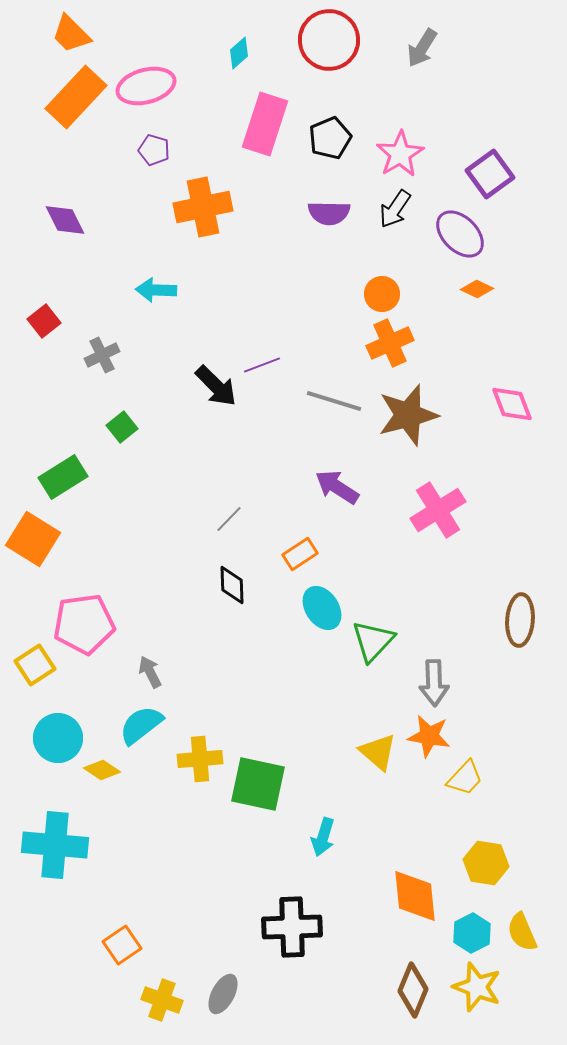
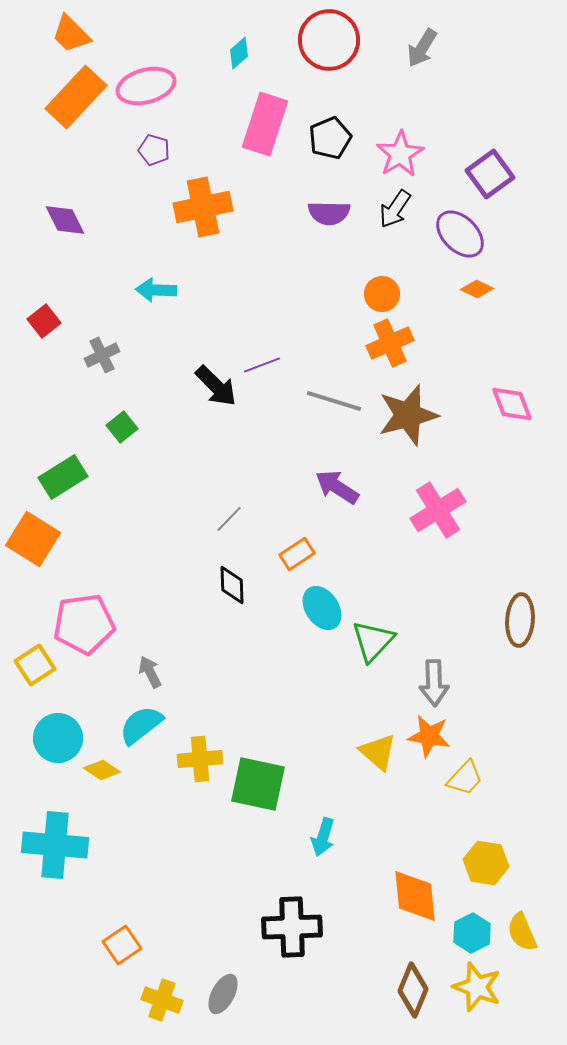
orange rectangle at (300, 554): moved 3 px left
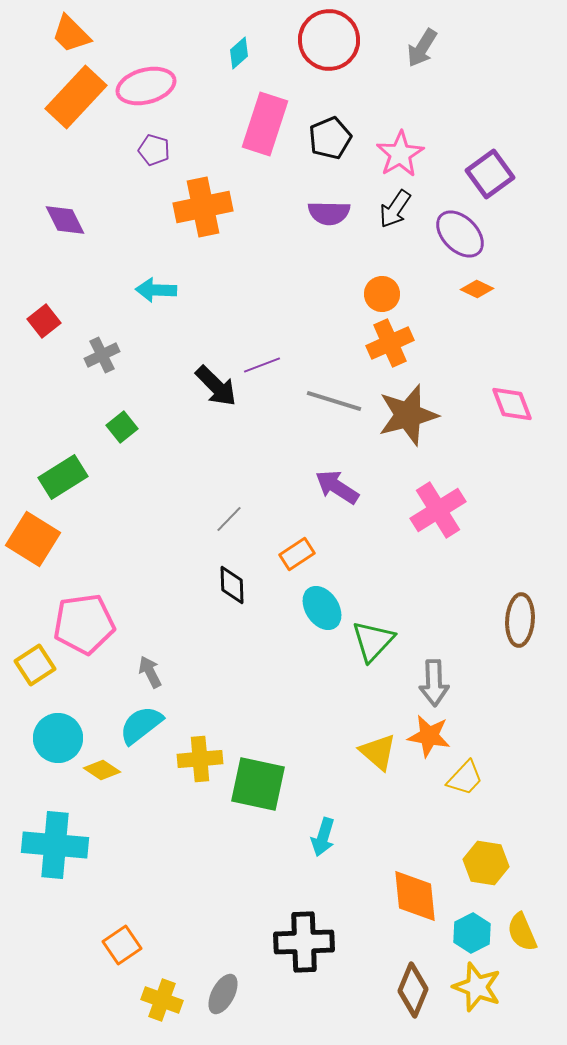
black cross at (292, 927): moved 12 px right, 15 px down
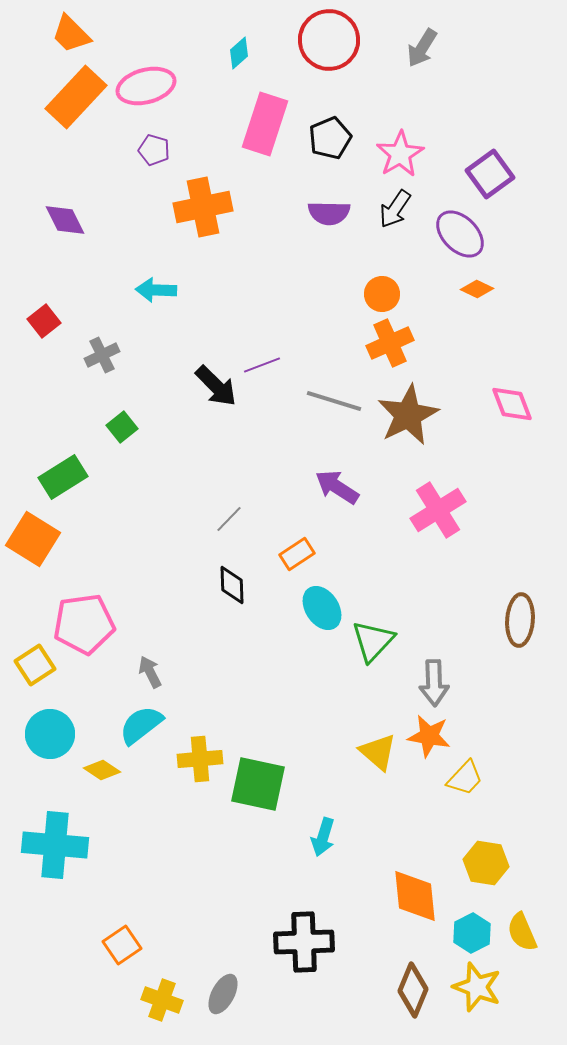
brown star at (408, 415): rotated 12 degrees counterclockwise
cyan circle at (58, 738): moved 8 px left, 4 px up
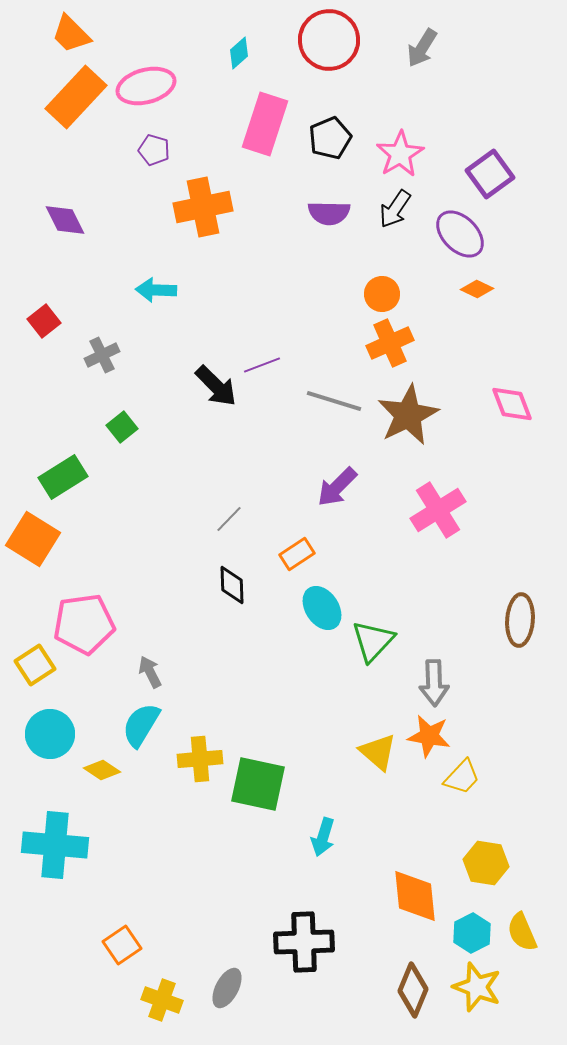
purple arrow at (337, 487): rotated 78 degrees counterclockwise
cyan semicircle at (141, 725): rotated 21 degrees counterclockwise
yellow trapezoid at (465, 778): moved 3 px left, 1 px up
gray ellipse at (223, 994): moved 4 px right, 6 px up
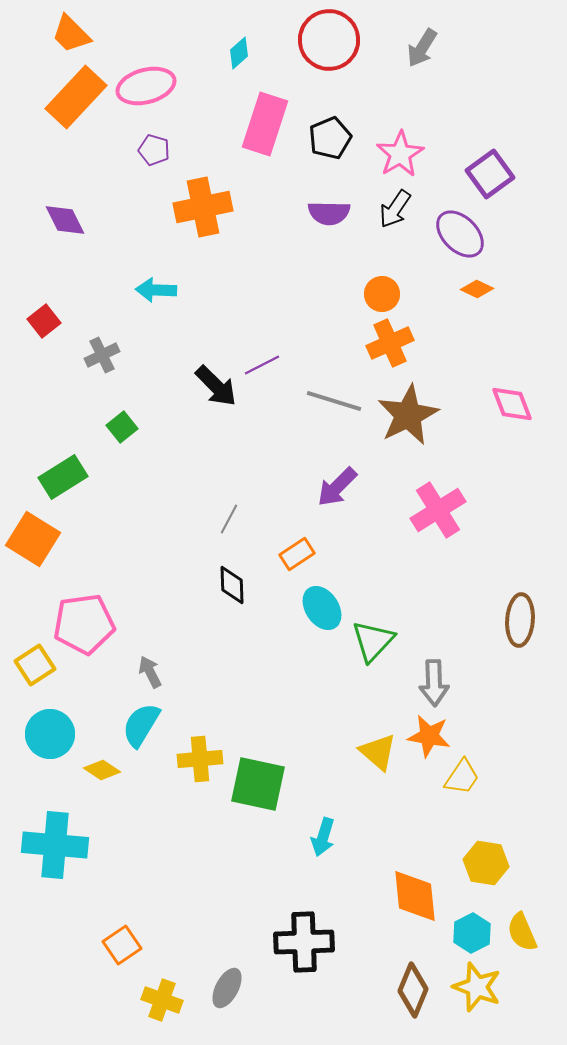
purple line at (262, 365): rotated 6 degrees counterclockwise
gray line at (229, 519): rotated 16 degrees counterclockwise
yellow trapezoid at (462, 777): rotated 9 degrees counterclockwise
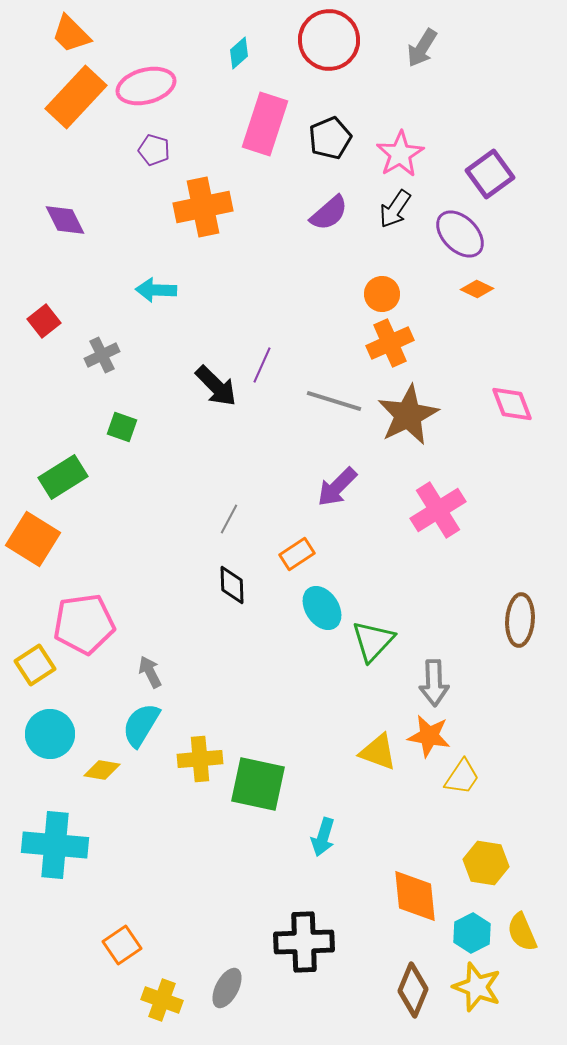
purple semicircle at (329, 213): rotated 42 degrees counterclockwise
purple line at (262, 365): rotated 39 degrees counterclockwise
green square at (122, 427): rotated 32 degrees counterclockwise
yellow triangle at (378, 752): rotated 21 degrees counterclockwise
yellow diamond at (102, 770): rotated 24 degrees counterclockwise
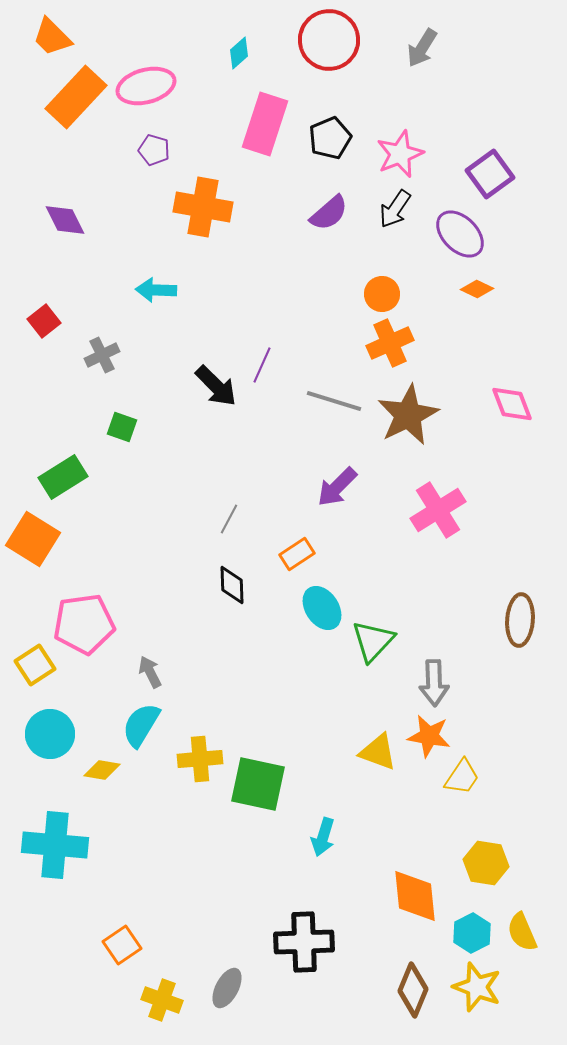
orange trapezoid at (71, 34): moved 19 px left, 3 px down
pink star at (400, 154): rotated 9 degrees clockwise
orange cross at (203, 207): rotated 22 degrees clockwise
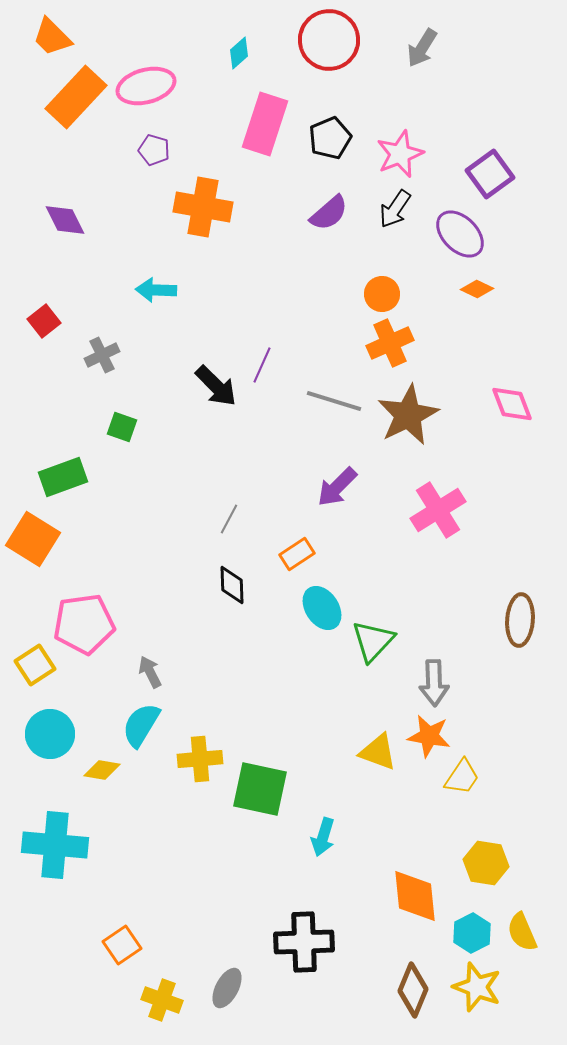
green rectangle at (63, 477): rotated 12 degrees clockwise
green square at (258, 784): moved 2 px right, 5 px down
